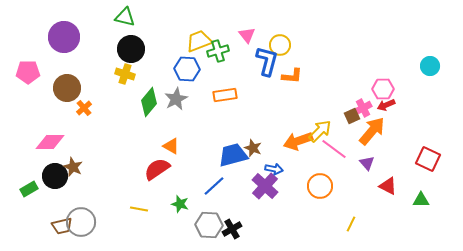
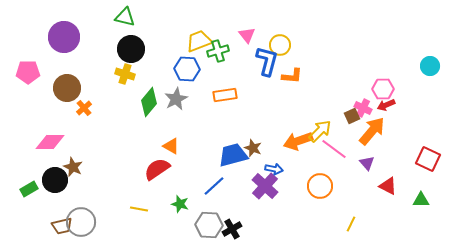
pink cross at (363, 108): rotated 36 degrees counterclockwise
black circle at (55, 176): moved 4 px down
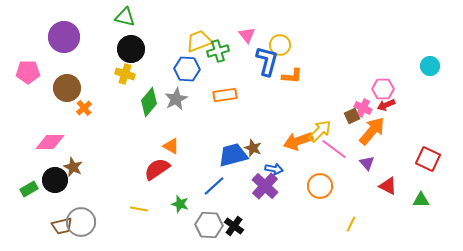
black cross at (232, 229): moved 2 px right, 3 px up; rotated 24 degrees counterclockwise
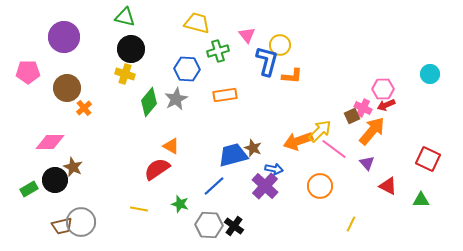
yellow trapezoid at (199, 41): moved 2 px left, 18 px up; rotated 36 degrees clockwise
cyan circle at (430, 66): moved 8 px down
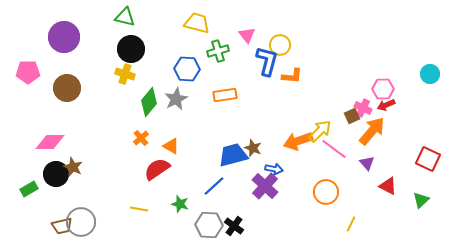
orange cross at (84, 108): moved 57 px right, 30 px down
black circle at (55, 180): moved 1 px right, 6 px up
orange circle at (320, 186): moved 6 px right, 6 px down
green triangle at (421, 200): rotated 42 degrees counterclockwise
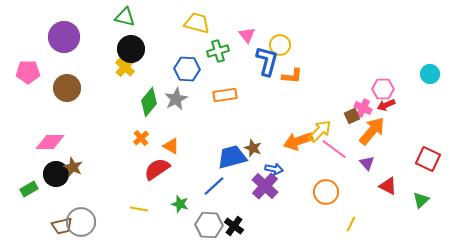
yellow cross at (125, 74): moved 7 px up; rotated 24 degrees clockwise
blue trapezoid at (233, 155): moved 1 px left, 2 px down
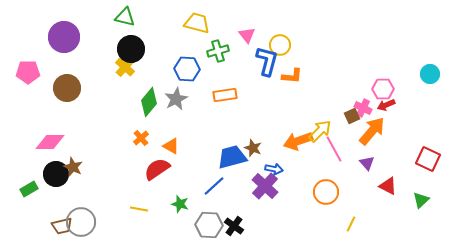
pink line at (334, 149): rotated 24 degrees clockwise
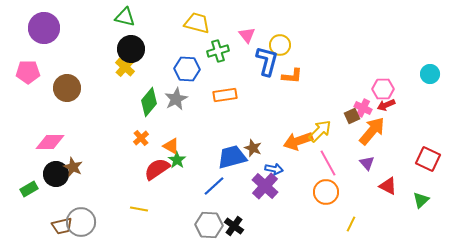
purple circle at (64, 37): moved 20 px left, 9 px up
pink line at (334, 149): moved 6 px left, 14 px down
green star at (180, 204): moved 3 px left, 44 px up; rotated 18 degrees clockwise
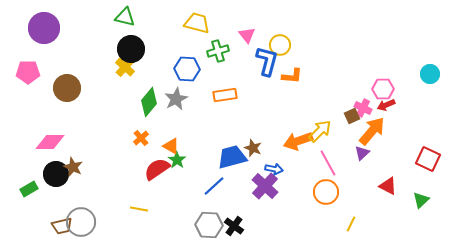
purple triangle at (367, 163): moved 5 px left, 10 px up; rotated 28 degrees clockwise
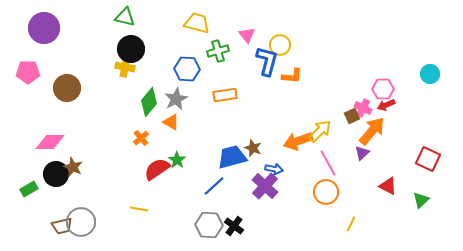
yellow cross at (125, 67): rotated 30 degrees counterclockwise
orange triangle at (171, 146): moved 24 px up
